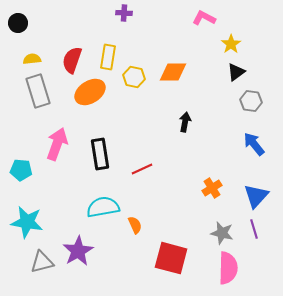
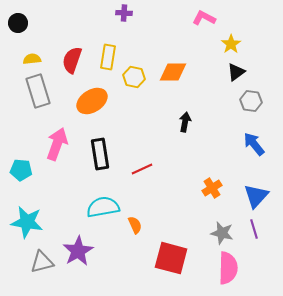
orange ellipse: moved 2 px right, 9 px down
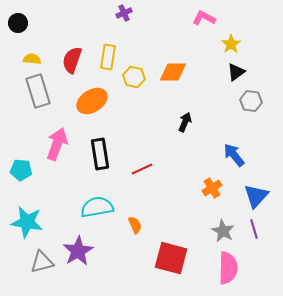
purple cross: rotated 28 degrees counterclockwise
yellow semicircle: rotated 12 degrees clockwise
black arrow: rotated 12 degrees clockwise
blue arrow: moved 20 px left, 11 px down
cyan semicircle: moved 6 px left
gray star: moved 1 px right, 2 px up; rotated 15 degrees clockwise
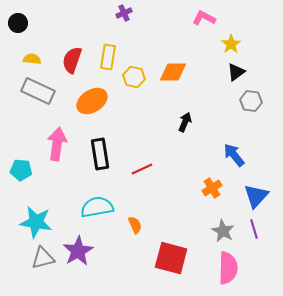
gray rectangle: rotated 48 degrees counterclockwise
pink arrow: rotated 12 degrees counterclockwise
cyan star: moved 9 px right
gray triangle: moved 1 px right, 4 px up
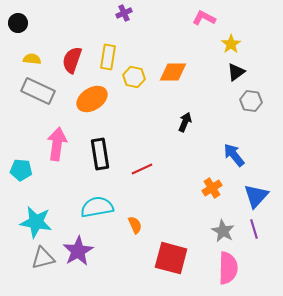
orange ellipse: moved 2 px up
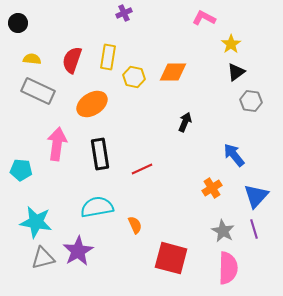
orange ellipse: moved 5 px down
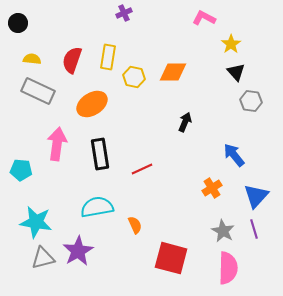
black triangle: rotated 36 degrees counterclockwise
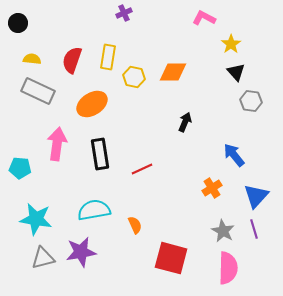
cyan pentagon: moved 1 px left, 2 px up
cyan semicircle: moved 3 px left, 3 px down
cyan star: moved 3 px up
purple star: moved 3 px right, 1 px down; rotated 20 degrees clockwise
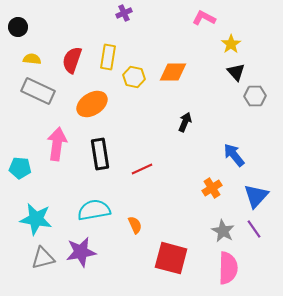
black circle: moved 4 px down
gray hexagon: moved 4 px right, 5 px up; rotated 10 degrees counterclockwise
purple line: rotated 18 degrees counterclockwise
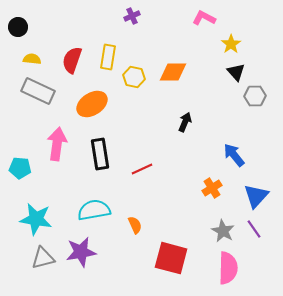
purple cross: moved 8 px right, 3 px down
